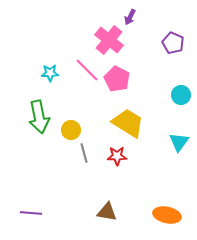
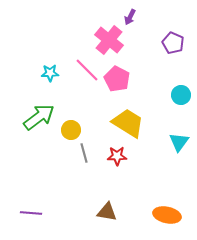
green arrow: rotated 116 degrees counterclockwise
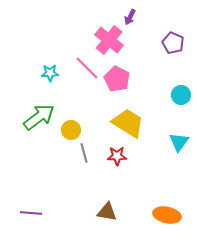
pink line: moved 2 px up
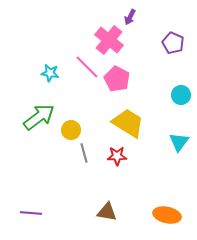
pink line: moved 1 px up
cyan star: rotated 12 degrees clockwise
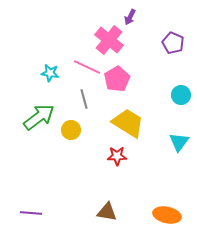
pink line: rotated 20 degrees counterclockwise
pink pentagon: rotated 15 degrees clockwise
gray line: moved 54 px up
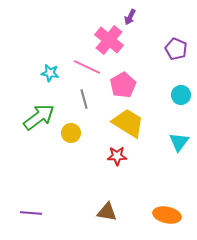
purple pentagon: moved 3 px right, 6 px down
pink pentagon: moved 6 px right, 6 px down
yellow circle: moved 3 px down
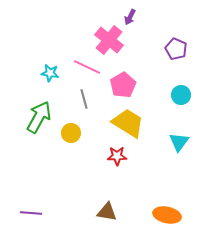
green arrow: rotated 24 degrees counterclockwise
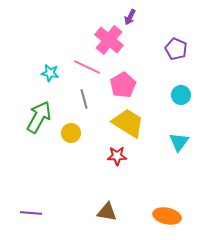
orange ellipse: moved 1 px down
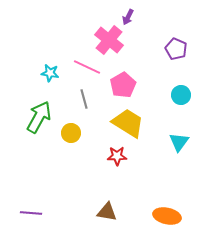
purple arrow: moved 2 px left
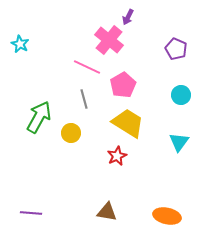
cyan star: moved 30 px left, 29 px up; rotated 18 degrees clockwise
red star: rotated 24 degrees counterclockwise
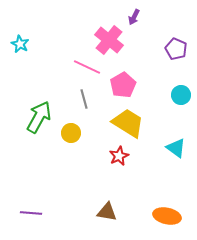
purple arrow: moved 6 px right
cyan triangle: moved 3 px left, 6 px down; rotated 30 degrees counterclockwise
red star: moved 2 px right
